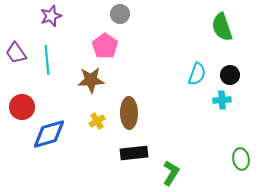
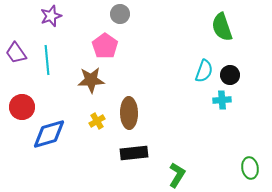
cyan semicircle: moved 7 px right, 3 px up
green ellipse: moved 9 px right, 9 px down
green L-shape: moved 6 px right, 2 px down
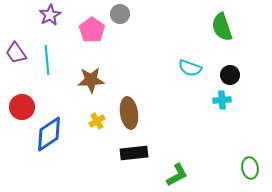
purple star: moved 1 px left, 1 px up; rotated 10 degrees counterclockwise
pink pentagon: moved 13 px left, 16 px up
cyan semicircle: moved 14 px left, 3 px up; rotated 90 degrees clockwise
brown ellipse: rotated 8 degrees counterclockwise
blue diamond: rotated 18 degrees counterclockwise
green L-shape: rotated 30 degrees clockwise
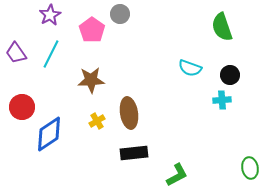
cyan line: moved 4 px right, 6 px up; rotated 32 degrees clockwise
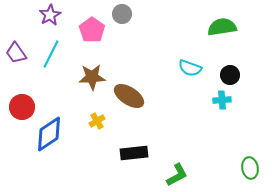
gray circle: moved 2 px right
green semicircle: rotated 100 degrees clockwise
brown star: moved 1 px right, 3 px up
brown ellipse: moved 17 px up; rotated 48 degrees counterclockwise
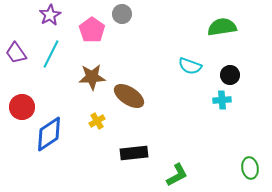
cyan semicircle: moved 2 px up
